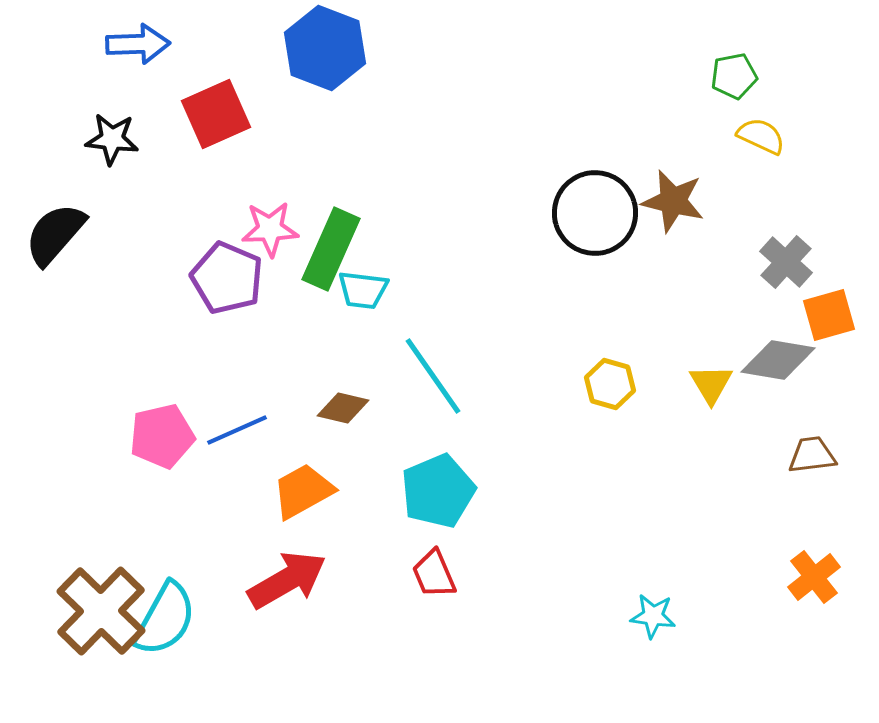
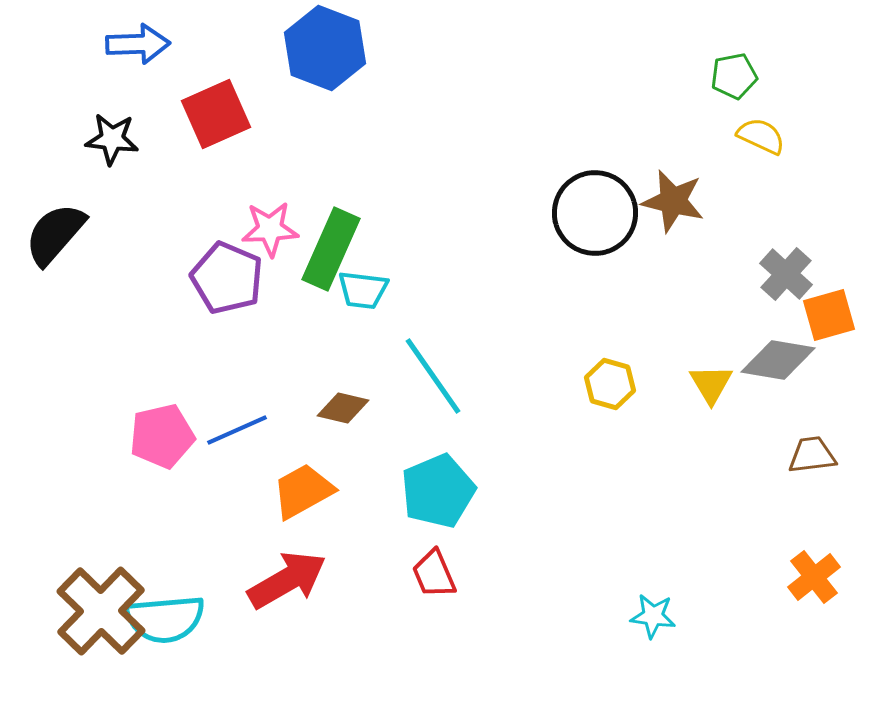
gray cross: moved 12 px down
cyan semicircle: rotated 56 degrees clockwise
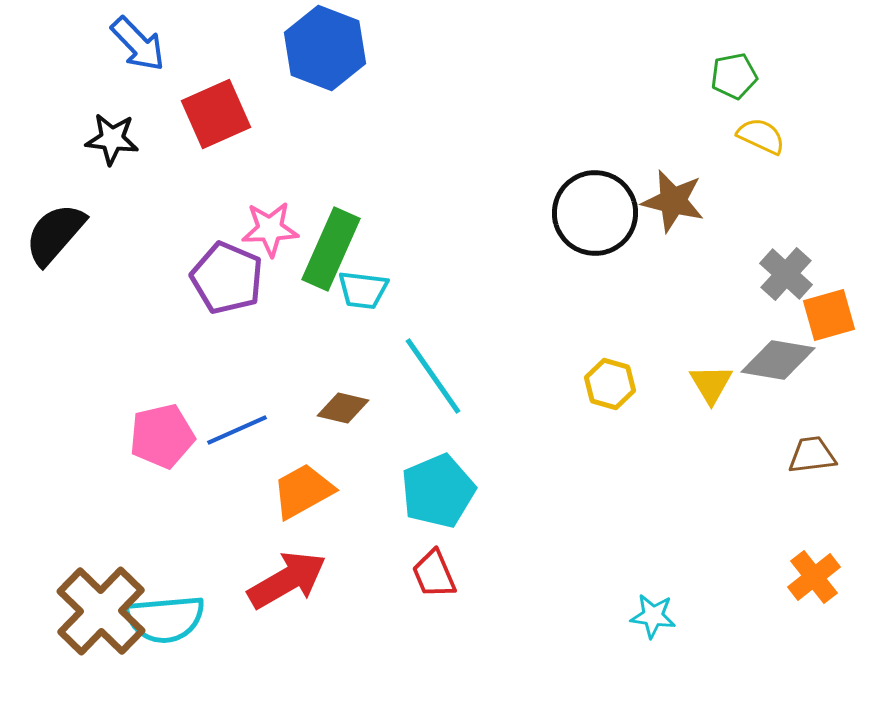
blue arrow: rotated 48 degrees clockwise
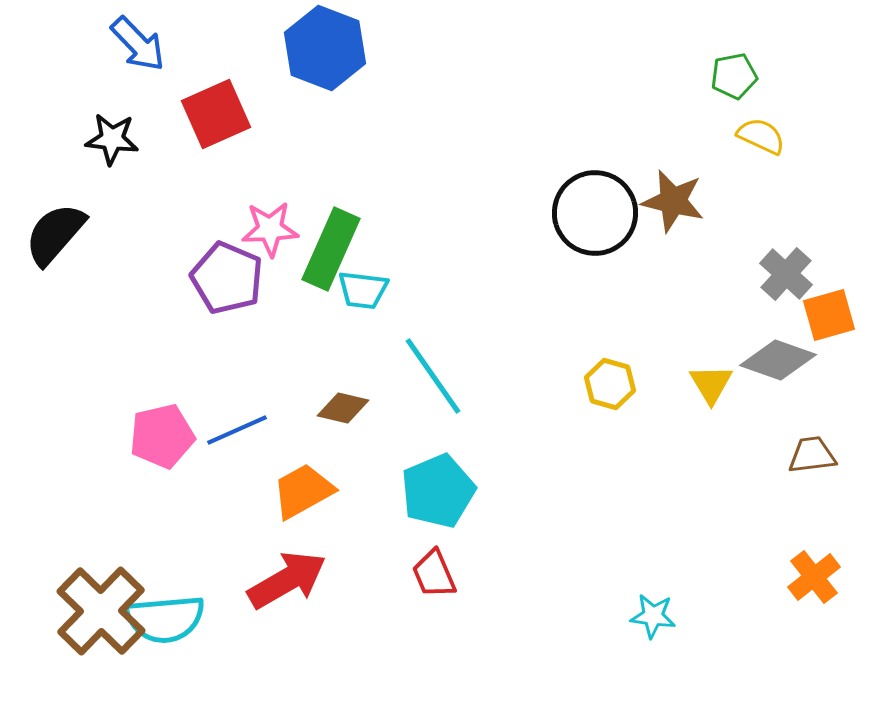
gray diamond: rotated 10 degrees clockwise
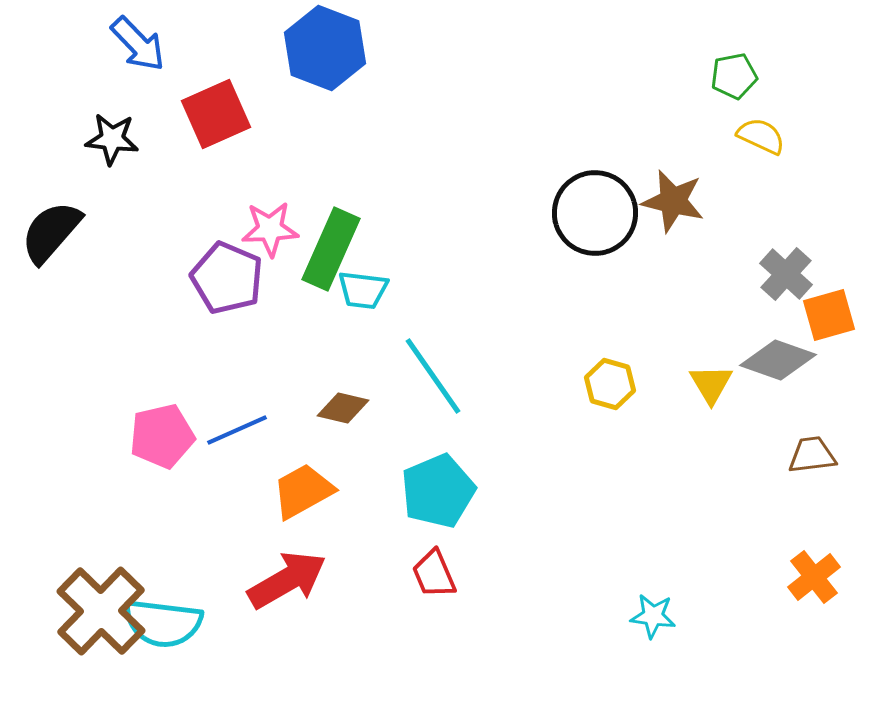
black semicircle: moved 4 px left, 2 px up
cyan semicircle: moved 2 px left, 4 px down; rotated 12 degrees clockwise
